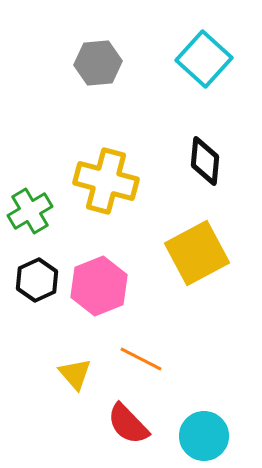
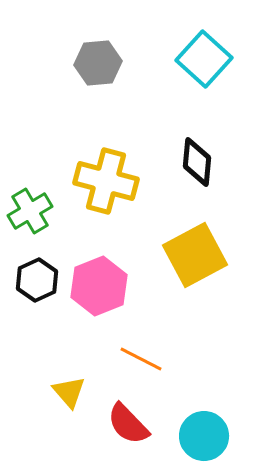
black diamond: moved 8 px left, 1 px down
yellow square: moved 2 px left, 2 px down
yellow triangle: moved 6 px left, 18 px down
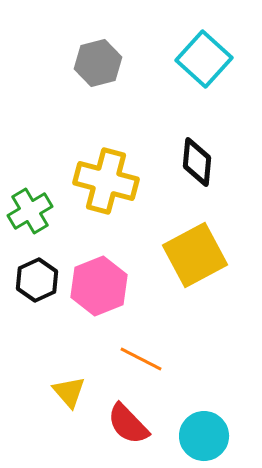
gray hexagon: rotated 9 degrees counterclockwise
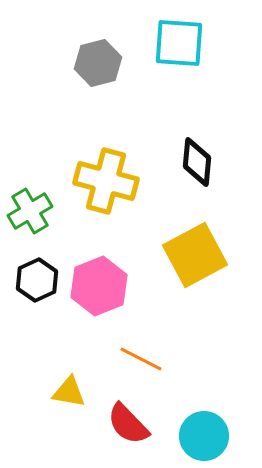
cyan square: moved 25 px left, 16 px up; rotated 38 degrees counterclockwise
yellow triangle: rotated 39 degrees counterclockwise
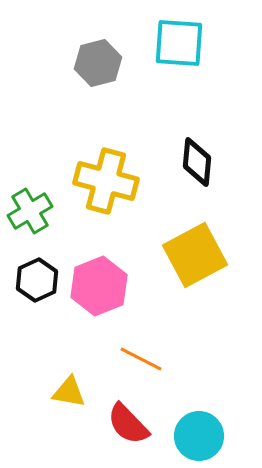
cyan circle: moved 5 px left
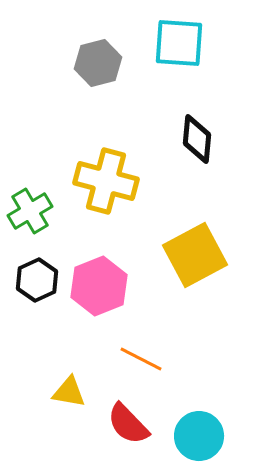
black diamond: moved 23 px up
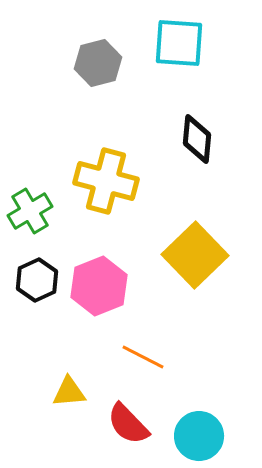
yellow square: rotated 16 degrees counterclockwise
orange line: moved 2 px right, 2 px up
yellow triangle: rotated 15 degrees counterclockwise
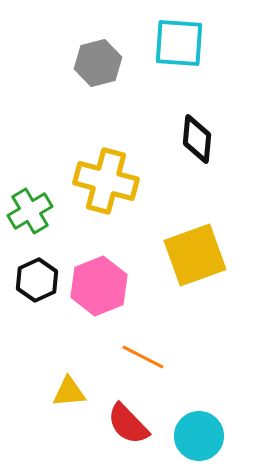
yellow square: rotated 24 degrees clockwise
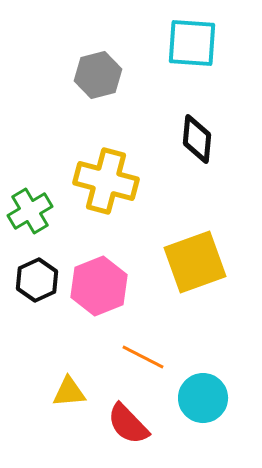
cyan square: moved 13 px right
gray hexagon: moved 12 px down
yellow square: moved 7 px down
cyan circle: moved 4 px right, 38 px up
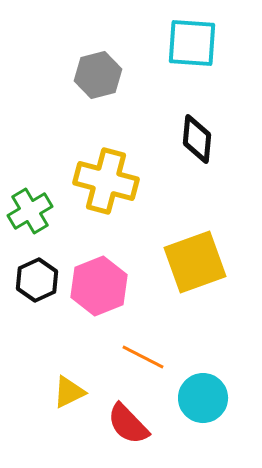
yellow triangle: rotated 21 degrees counterclockwise
